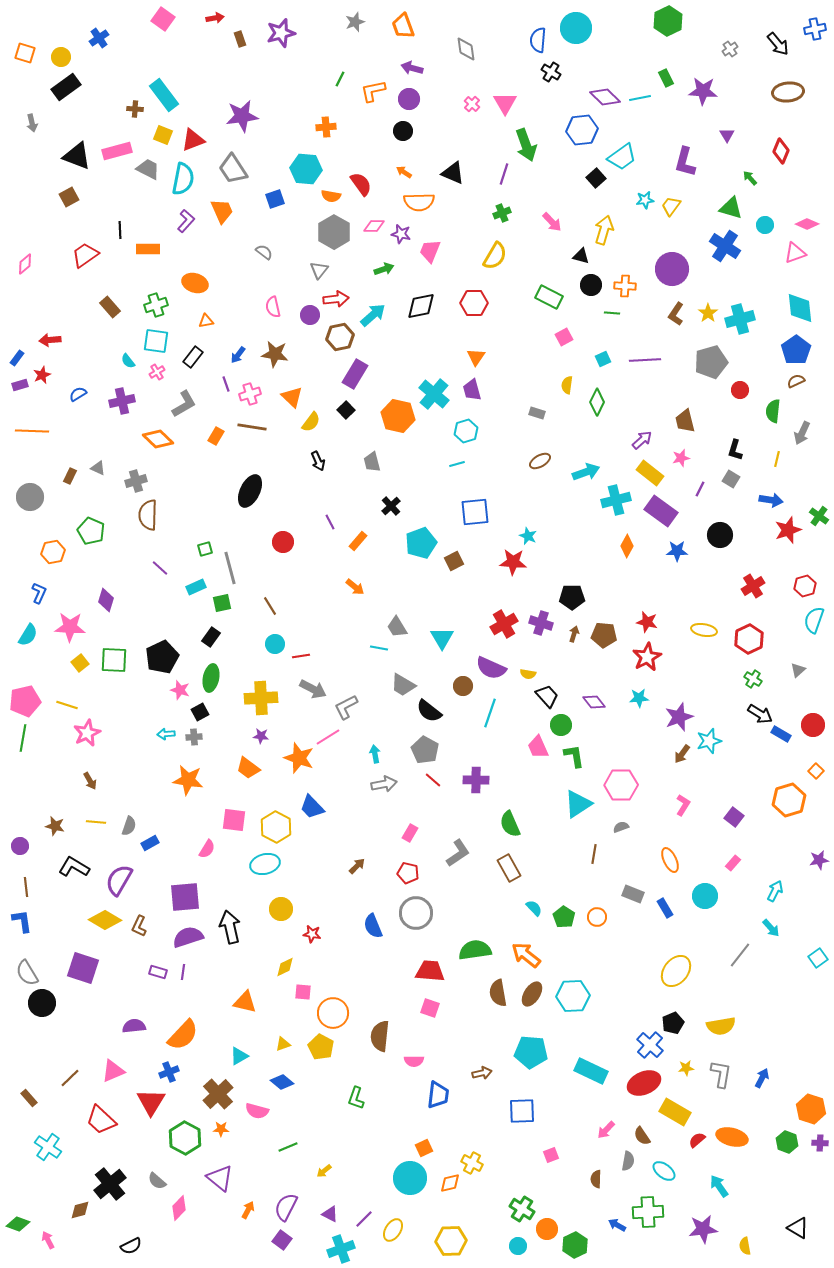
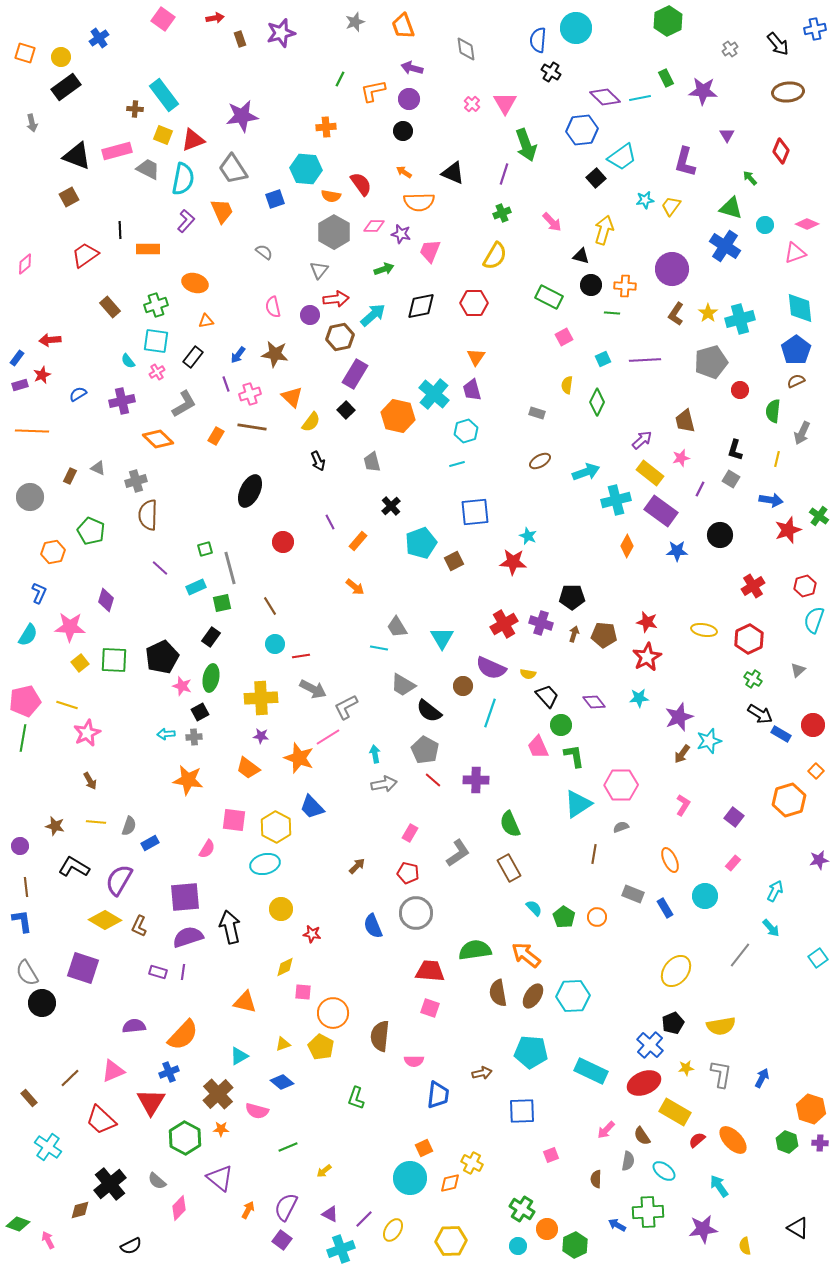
pink star at (180, 690): moved 2 px right, 4 px up
brown ellipse at (532, 994): moved 1 px right, 2 px down
orange ellipse at (732, 1137): moved 1 px right, 3 px down; rotated 32 degrees clockwise
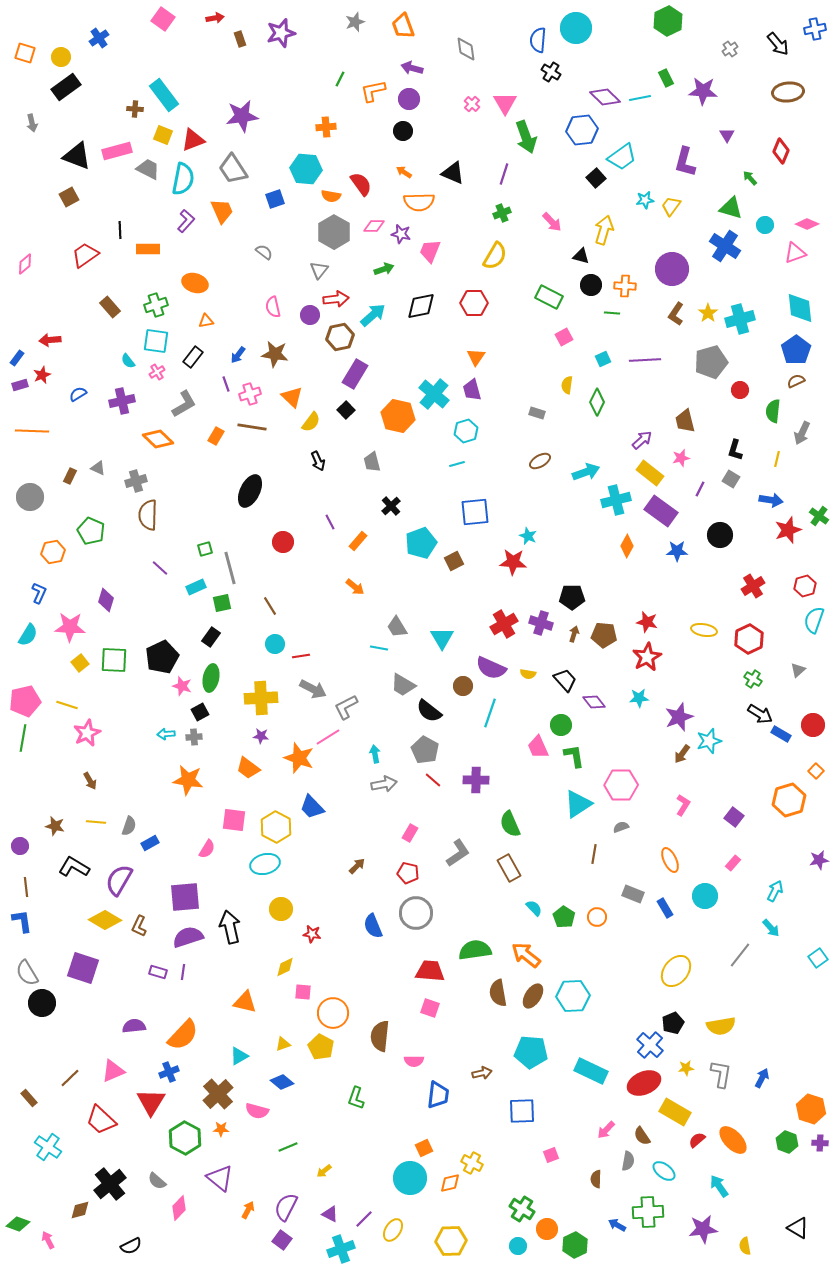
green arrow at (526, 145): moved 8 px up
black trapezoid at (547, 696): moved 18 px right, 16 px up
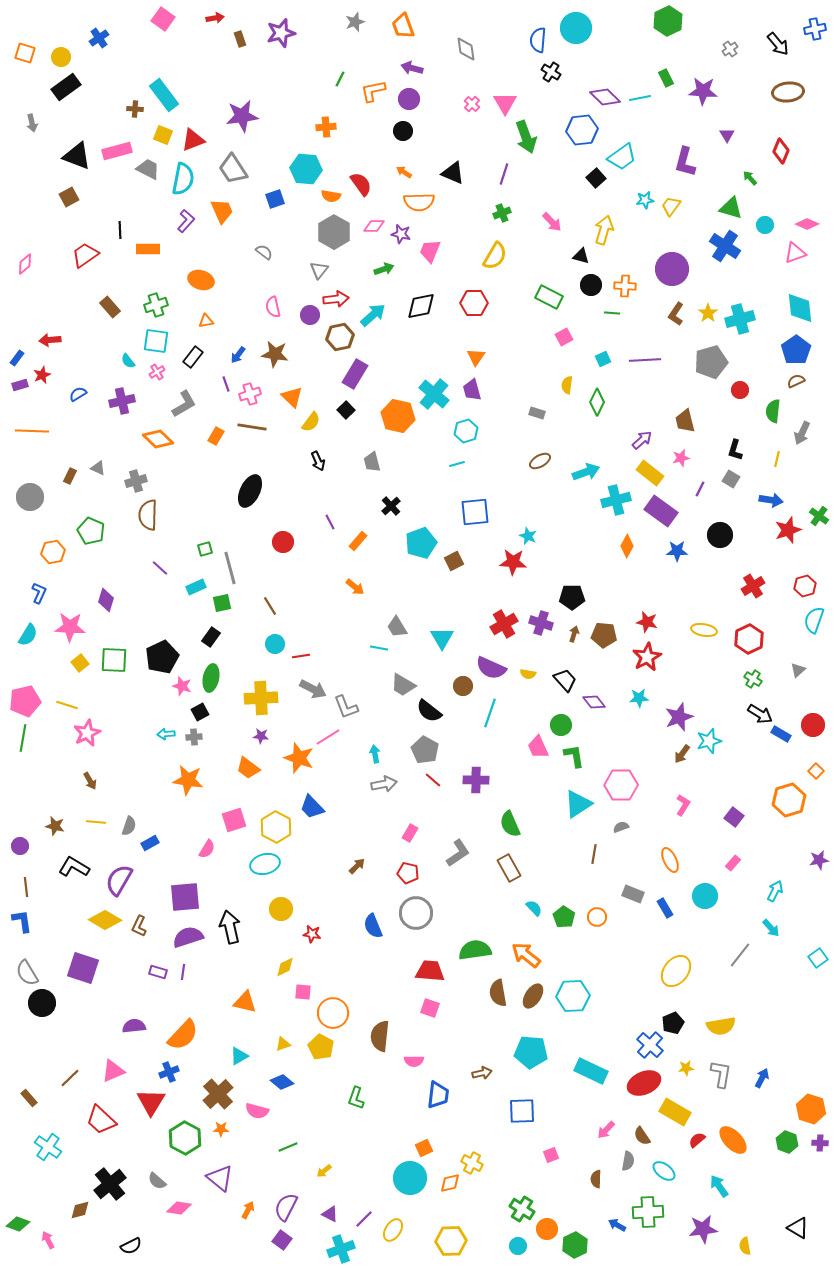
orange ellipse at (195, 283): moved 6 px right, 3 px up
gray L-shape at (346, 707): rotated 84 degrees counterclockwise
pink square at (234, 820): rotated 25 degrees counterclockwise
pink diamond at (179, 1208): rotated 55 degrees clockwise
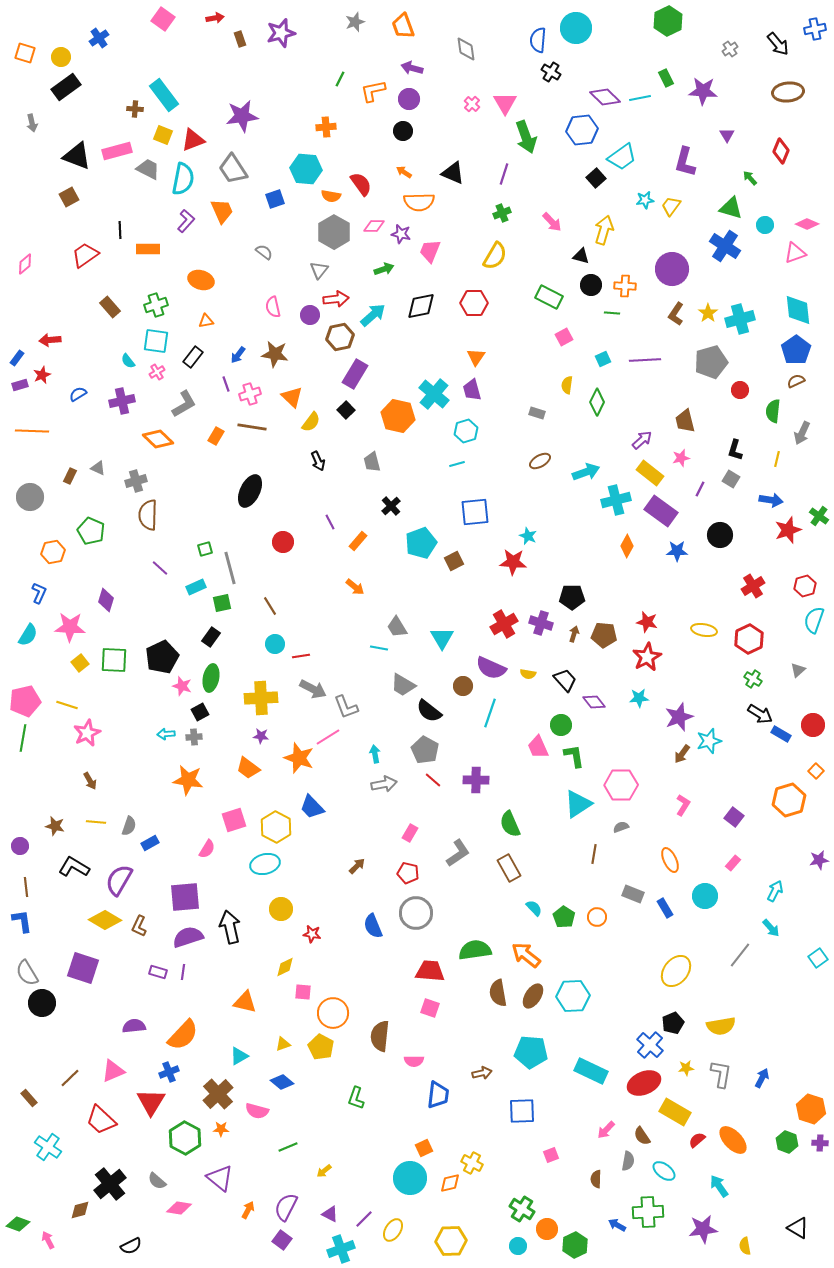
cyan diamond at (800, 308): moved 2 px left, 2 px down
